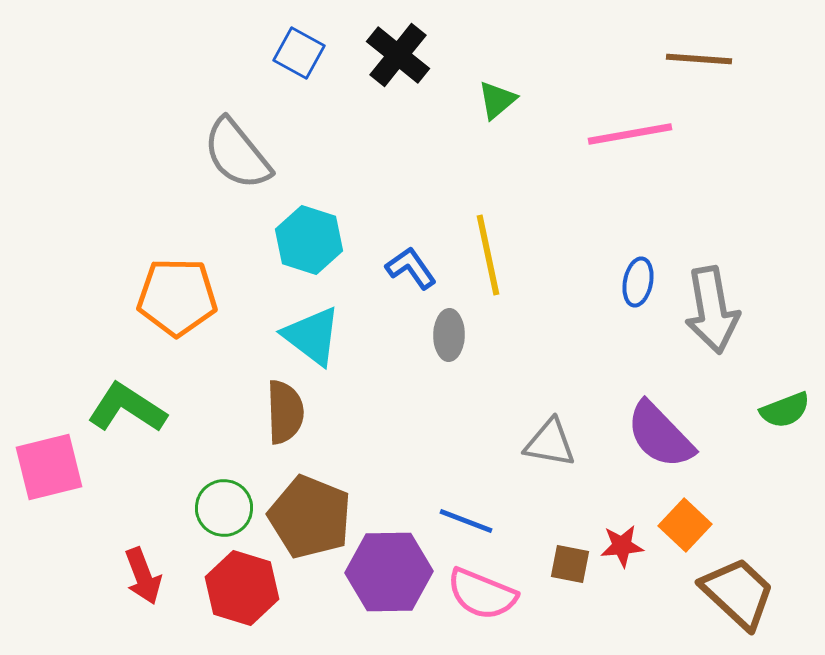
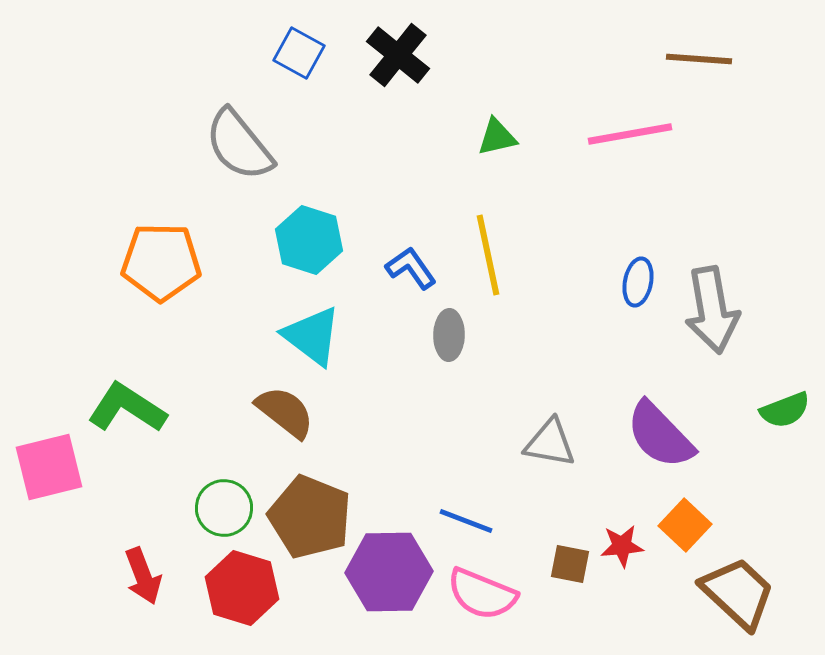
green triangle: moved 37 px down; rotated 27 degrees clockwise
gray semicircle: moved 2 px right, 9 px up
orange pentagon: moved 16 px left, 35 px up
brown semicircle: rotated 50 degrees counterclockwise
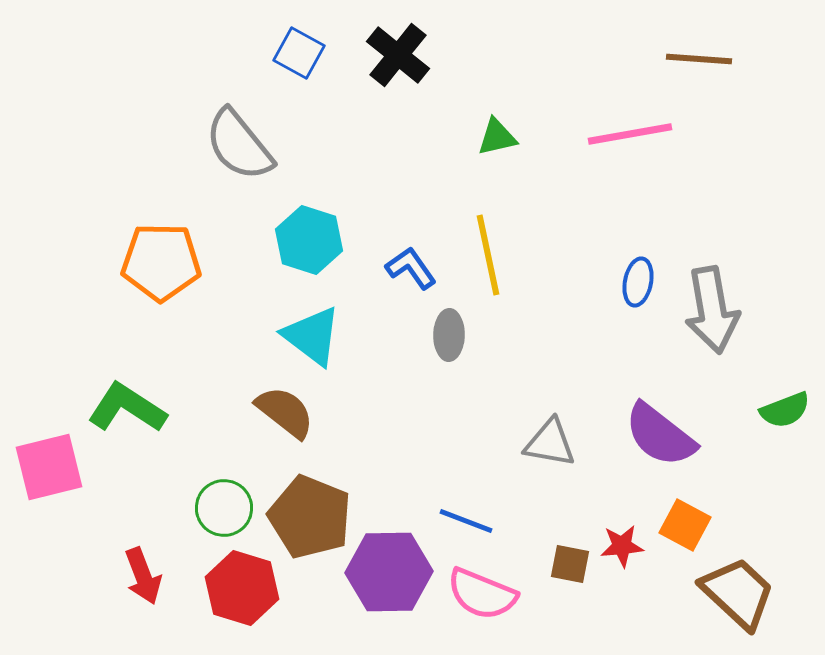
purple semicircle: rotated 8 degrees counterclockwise
orange square: rotated 15 degrees counterclockwise
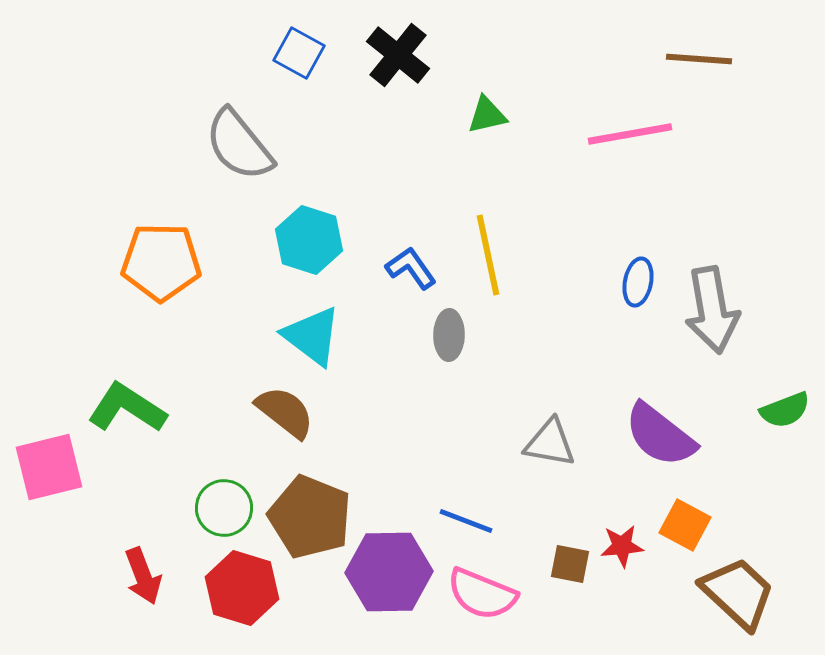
green triangle: moved 10 px left, 22 px up
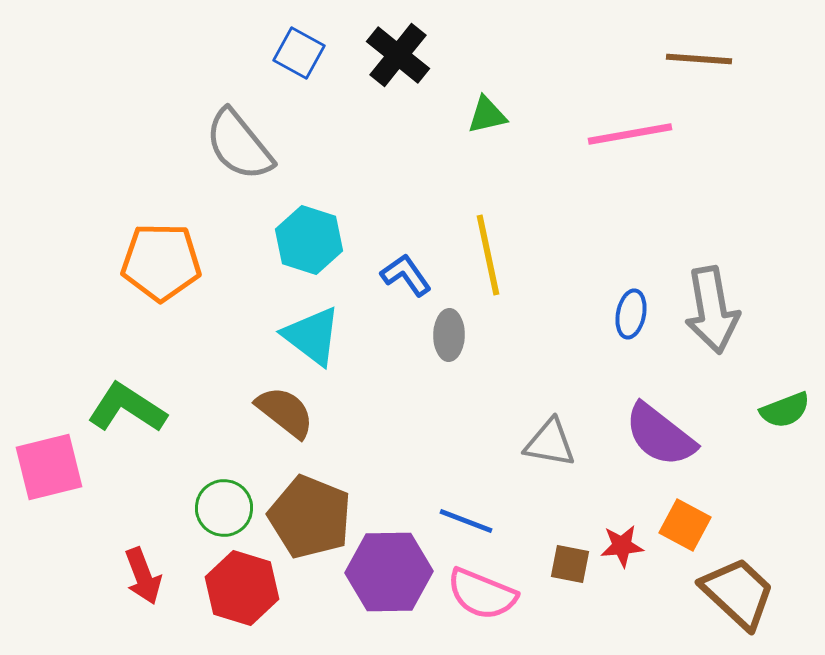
blue L-shape: moved 5 px left, 7 px down
blue ellipse: moved 7 px left, 32 px down
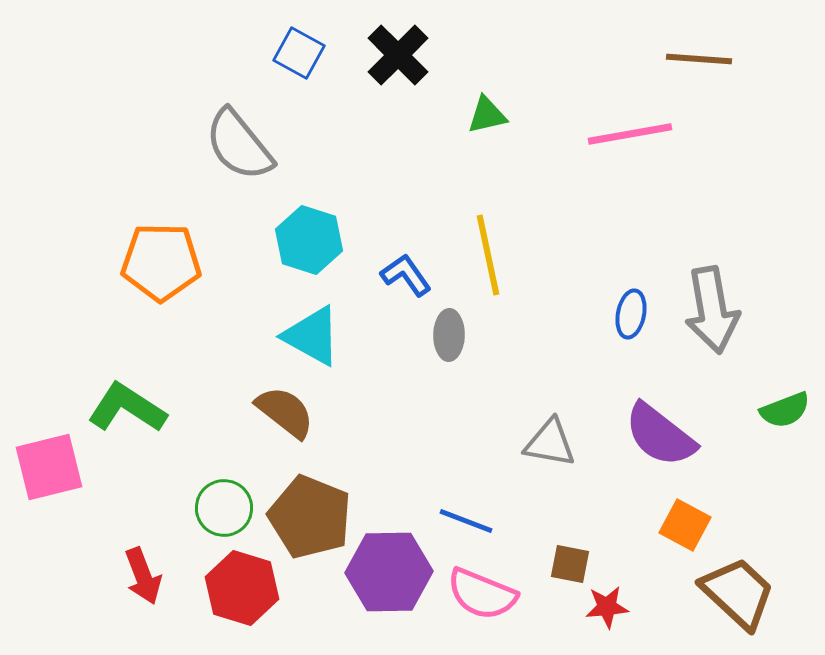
black cross: rotated 6 degrees clockwise
cyan triangle: rotated 8 degrees counterclockwise
red star: moved 15 px left, 61 px down
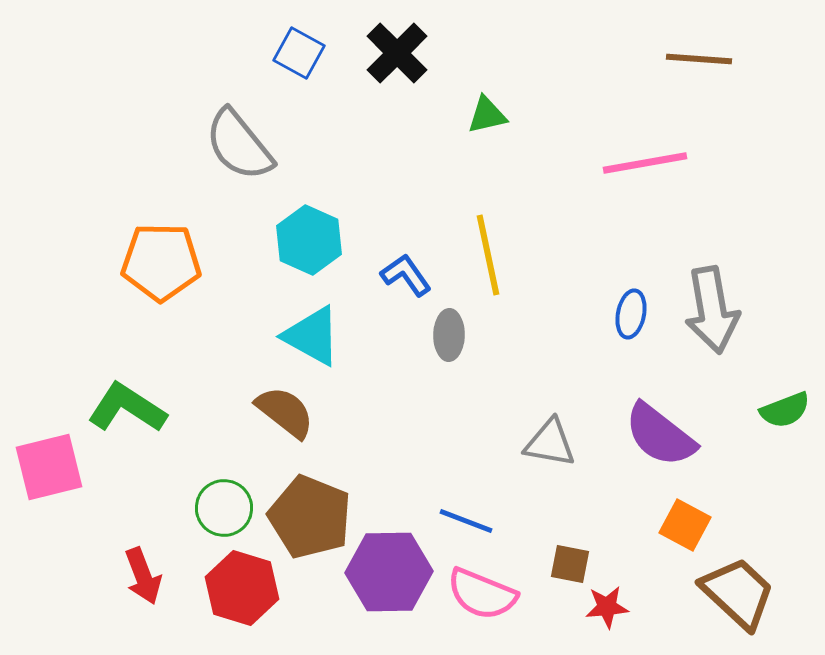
black cross: moved 1 px left, 2 px up
pink line: moved 15 px right, 29 px down
cyan hexagon: rotated 6 degrees clockwise
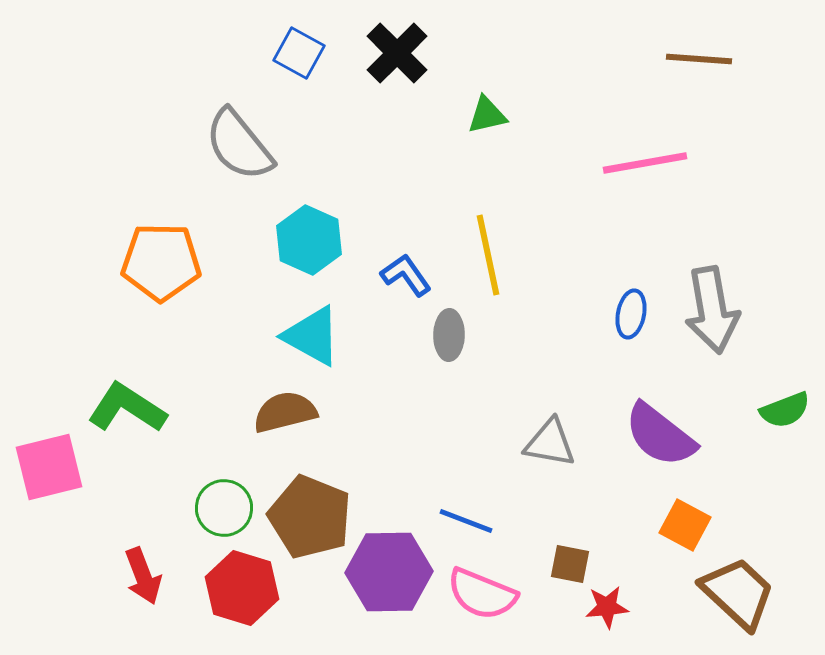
brown semicircle: rotated 52 degrees counterclockwise
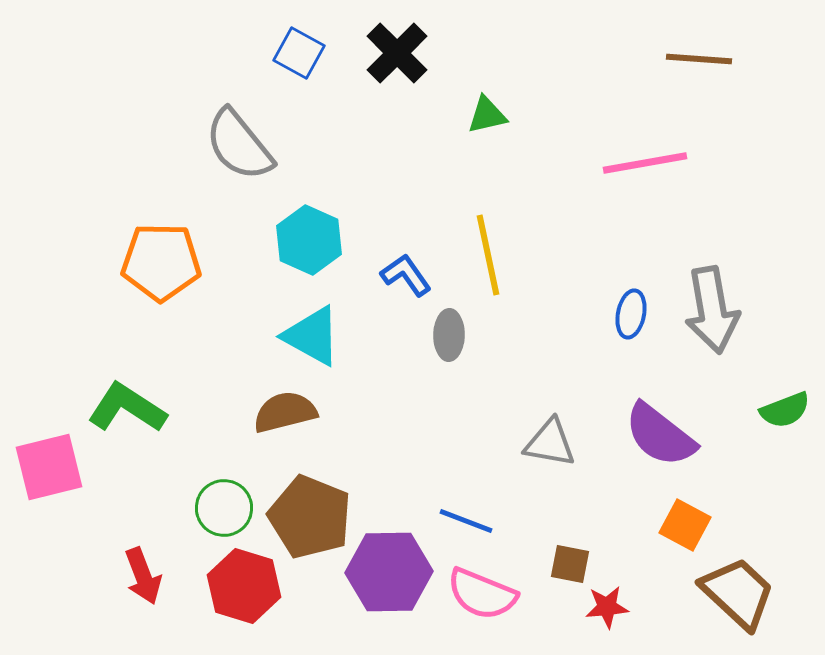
red hexagon: moved 2 px right, 2 px up
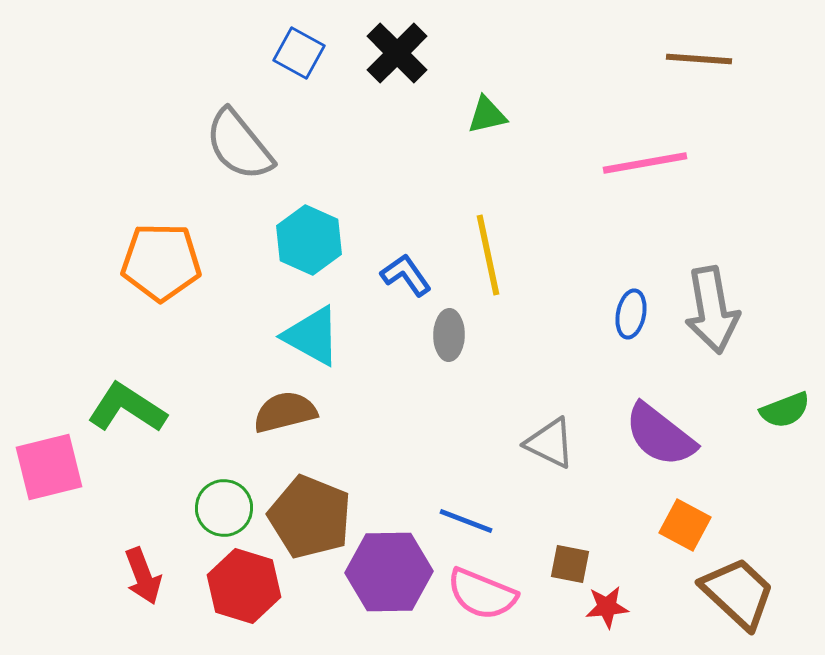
gray triangle: rotated 16 degrees clockwise
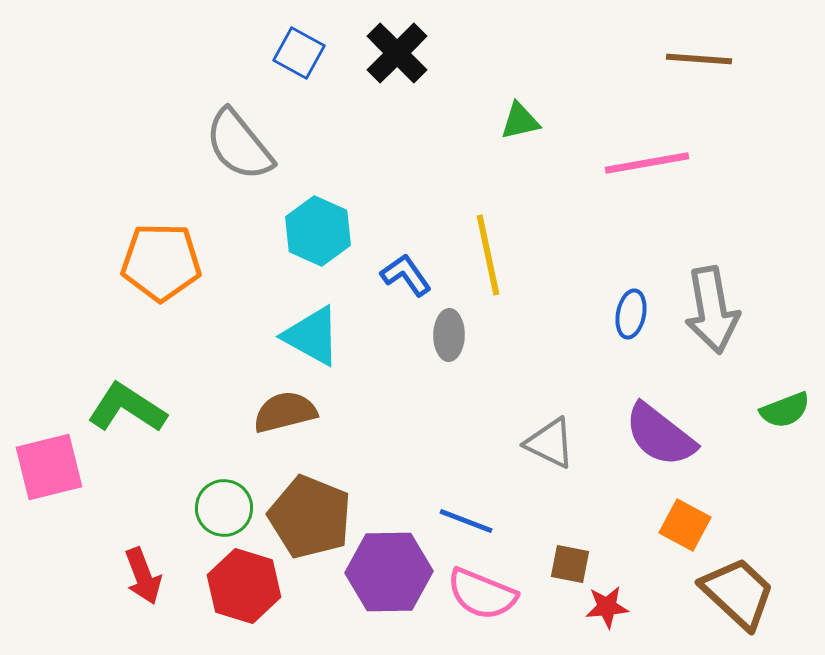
green triangle: moved 33 px right, 6 px down
pink line: moved 2 px right
cyan hexagon: moved 9 px right, 9 px up
